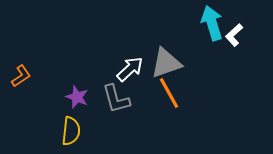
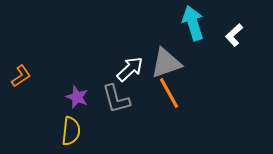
cyan arrow: moved 19 px left
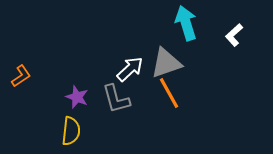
cyan arrow: moved 7 px left
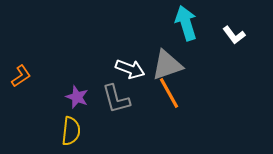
white L-shape: rotated 85 degrees counterclockwise
gray triangle: moved 1 px right, 2 px down
white arrow: rotated 64 degrees clockwise
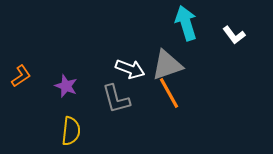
purple star: moved 11 px left, 11 px up
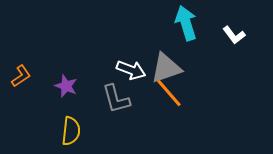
gray triangle: moved 1 px left, 3 px down
white arrow: moved 1 px right, 1 px down
orange line: rotated 12 degrees counterclockwise
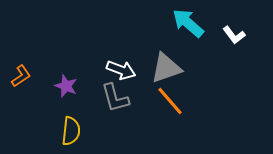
cyan arrow: moved 2 px right; rotated 32 degrees counterclockwise
white arrow: moved 10 px left
orange line: moved 1 px right, 8 px down
gray L-shape: moved 1 px left, 1 px up
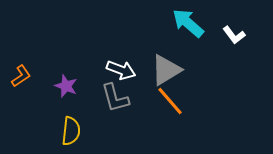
gray triangle: moved 2 px down; rotated 12 degrees counterclockwise
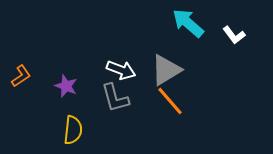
yellow semicircle: moved 2 px right, 1 px up
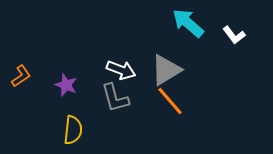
purple star: moved 1 px up
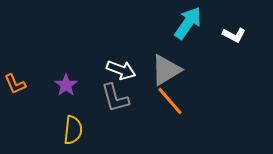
cyan arrow: rotated 84 degrees clockwise
white L-shape: rotated 25 degrees counterclockwise
orange L-shape: moved 6 px left, 8 px down; rotated 100 degrees clockwise
purple star: rotated 15 degrees clockwise
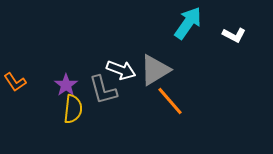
gray triangle: moved 11 px left
orange L-shape: moved 2 px up; rotated 10 degrees counterclockwise
gray L-shape: moved 12 px left, 8 px up
yellow semicircle: moved 21 px up
